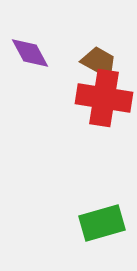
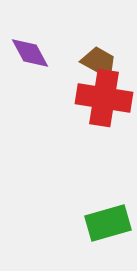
green rectangle: moved 6 px right
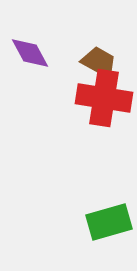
green rectangle: moved 1 px right, 1 px up
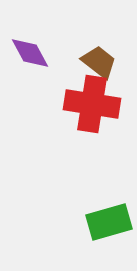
brown trapezoid: rotated 9 degrees clockwise
red cross: moved 12 px left, 6 px down
